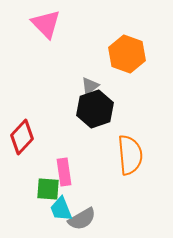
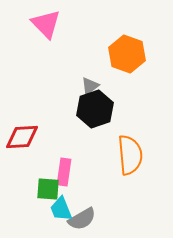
red diamond: rotated 44 degrees clockwise
pink rectangle: rotated 16 degrees clockwise
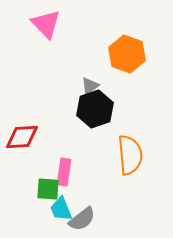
gray semicircle: rotated 8 degrees counterclockwise
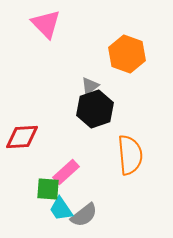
pink rectangle: moved 2 px right; rotated 40 degrees clockwise
cyan trapezoid: rotated 12 degrees counterclockwise
gray semicircle: moved 2 px right, 4 px up
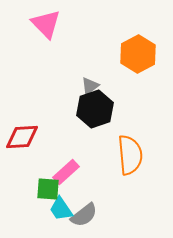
orange hexagon: moved 11 px right; rotated 12 degrees clockwise
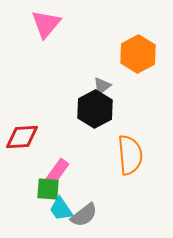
pink triangle: rotated 24 degrees clockwise
gray triangle: moved 12 px right
black hexagon: rotated 9 degrees counterclockwise
pink rectangle: moved 9 px left; rotated 12 degrees counterclockwise
